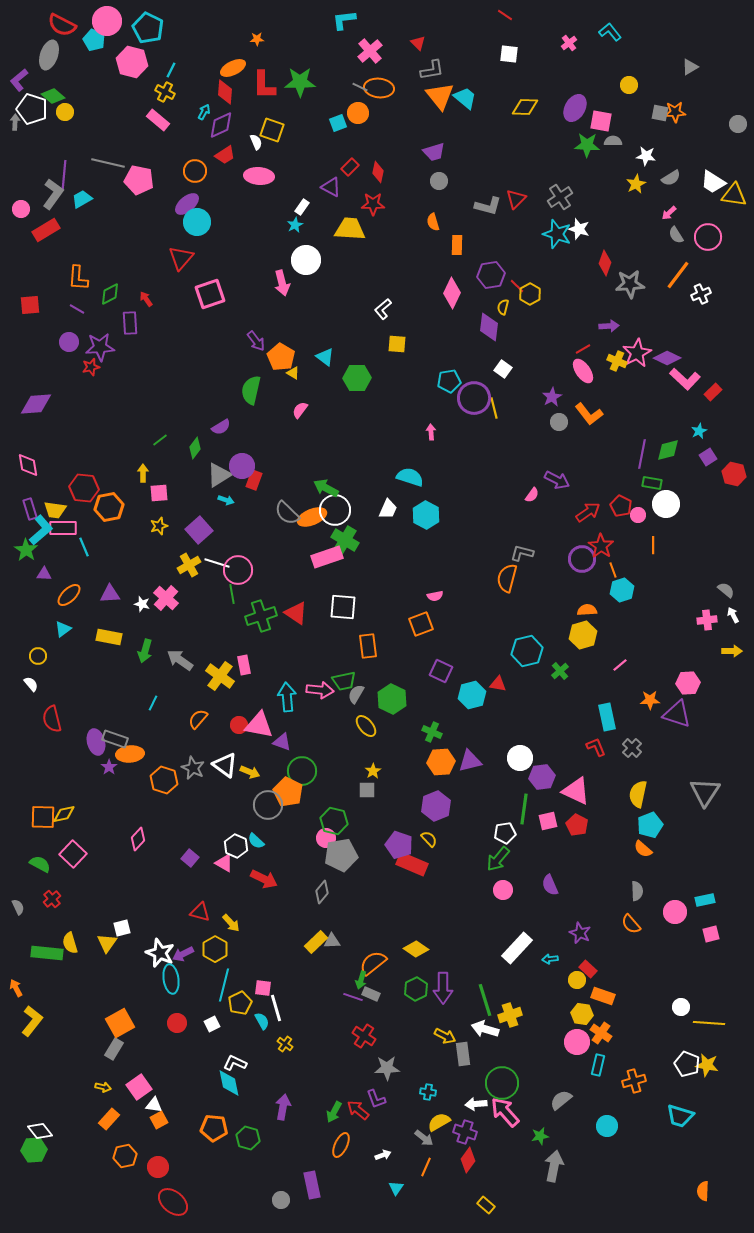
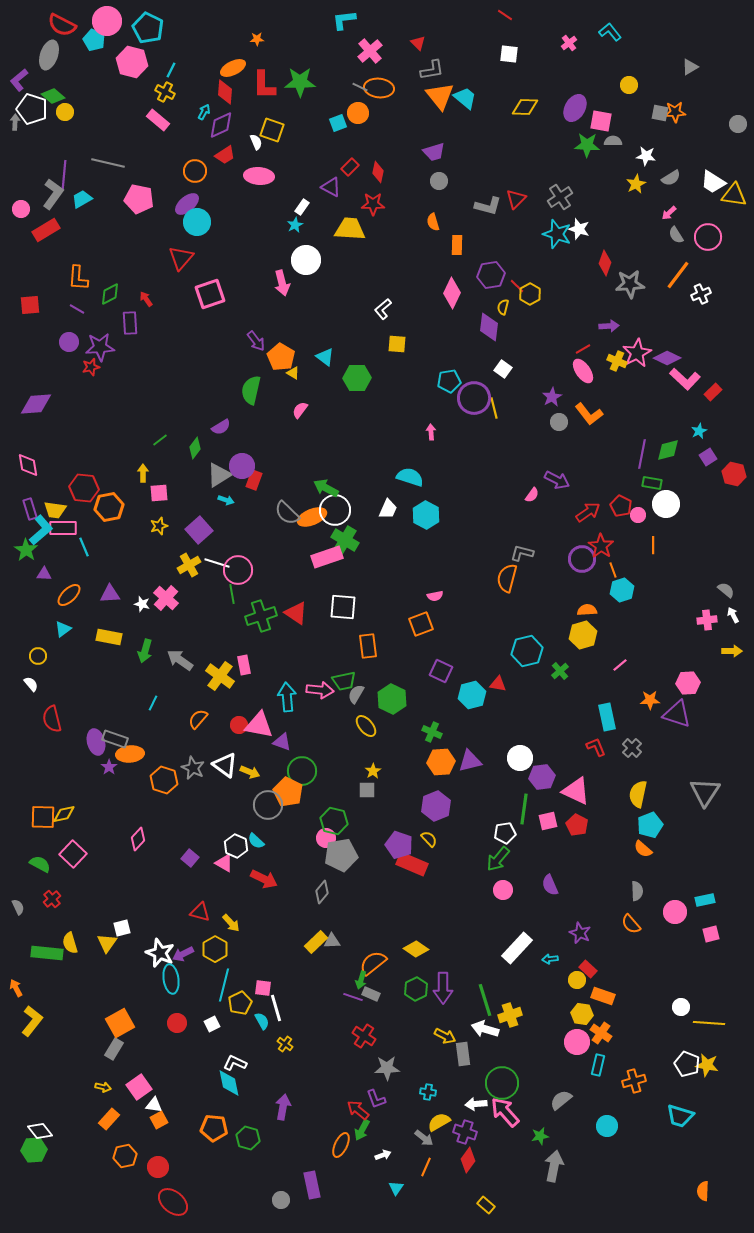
pink pentagon at (139, 180): moved 19 px down
green arrow at (334, 1112): moved 28 px right, 18 px down
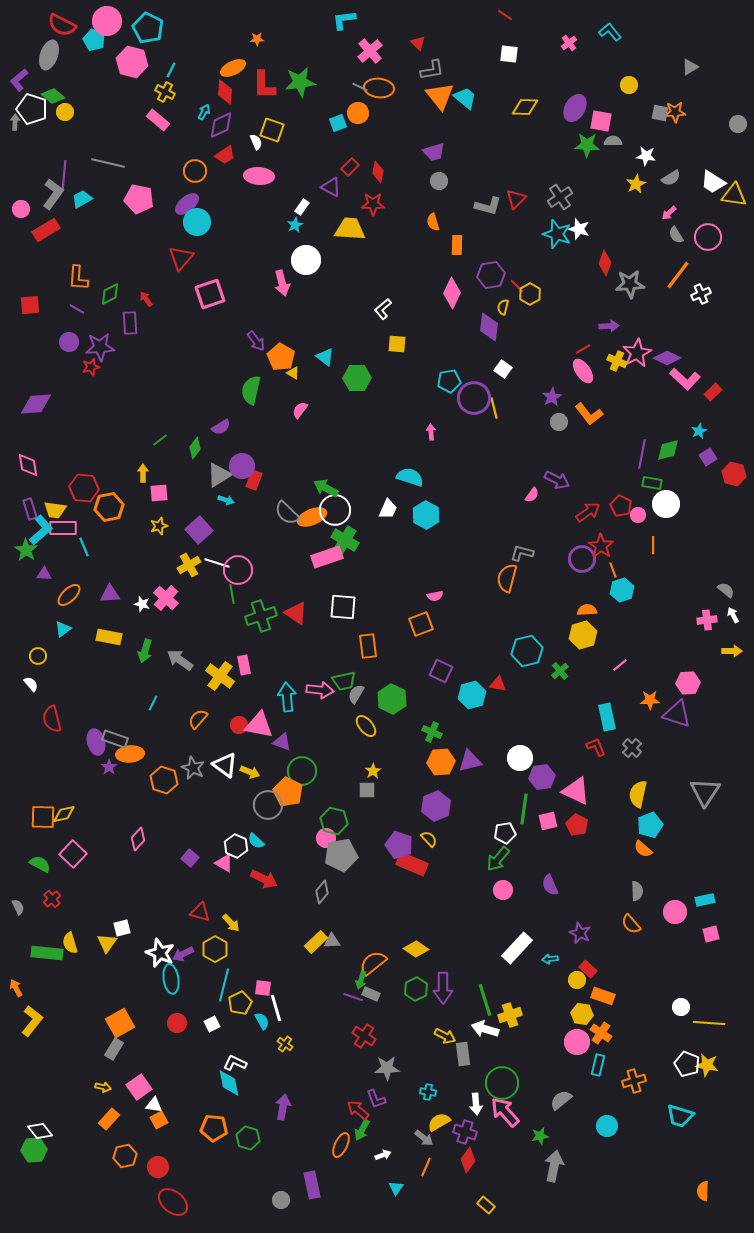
green star at (300, 82): rotated 8 degrees counterclockwise
white arrow at (476, 1104): rotated 90 degrees counterclockwise
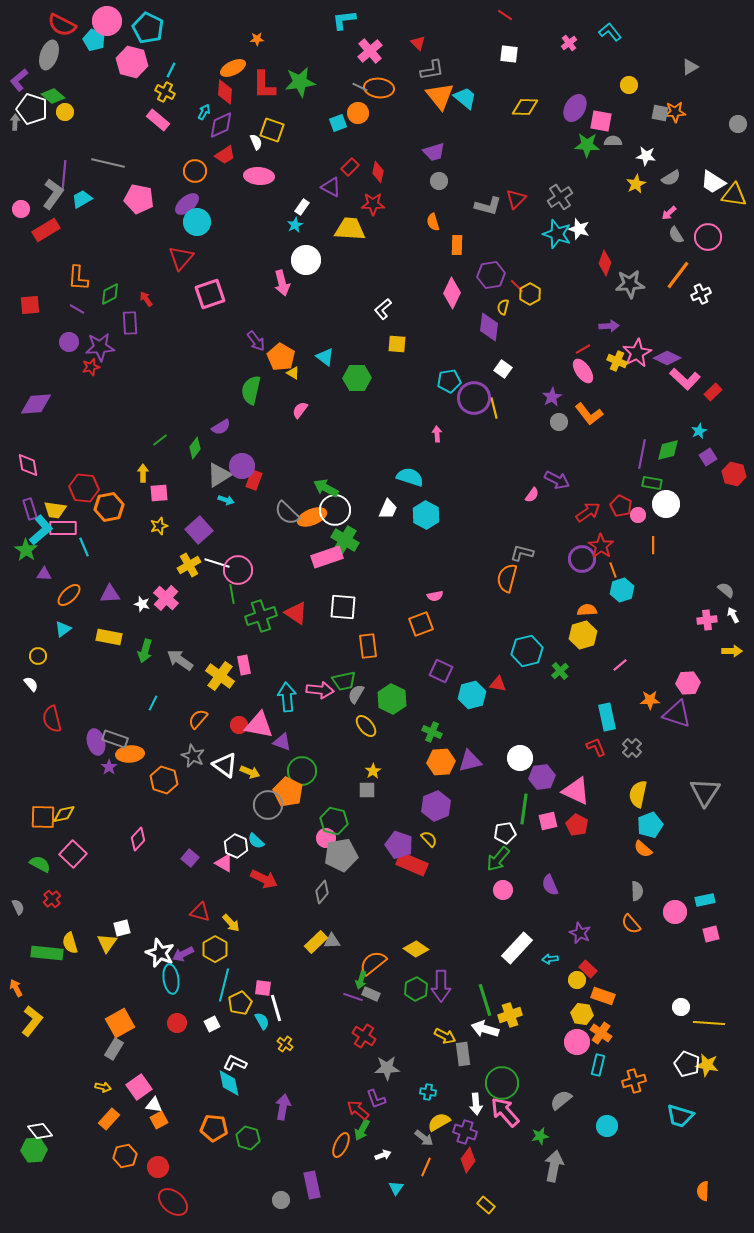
pink arrow at (431, 432): moved 6 px right, 2 px down
gray star at (193, 768): moved 12 px up
purple arrow at (443, 988): moved 2 px left, 2 px up
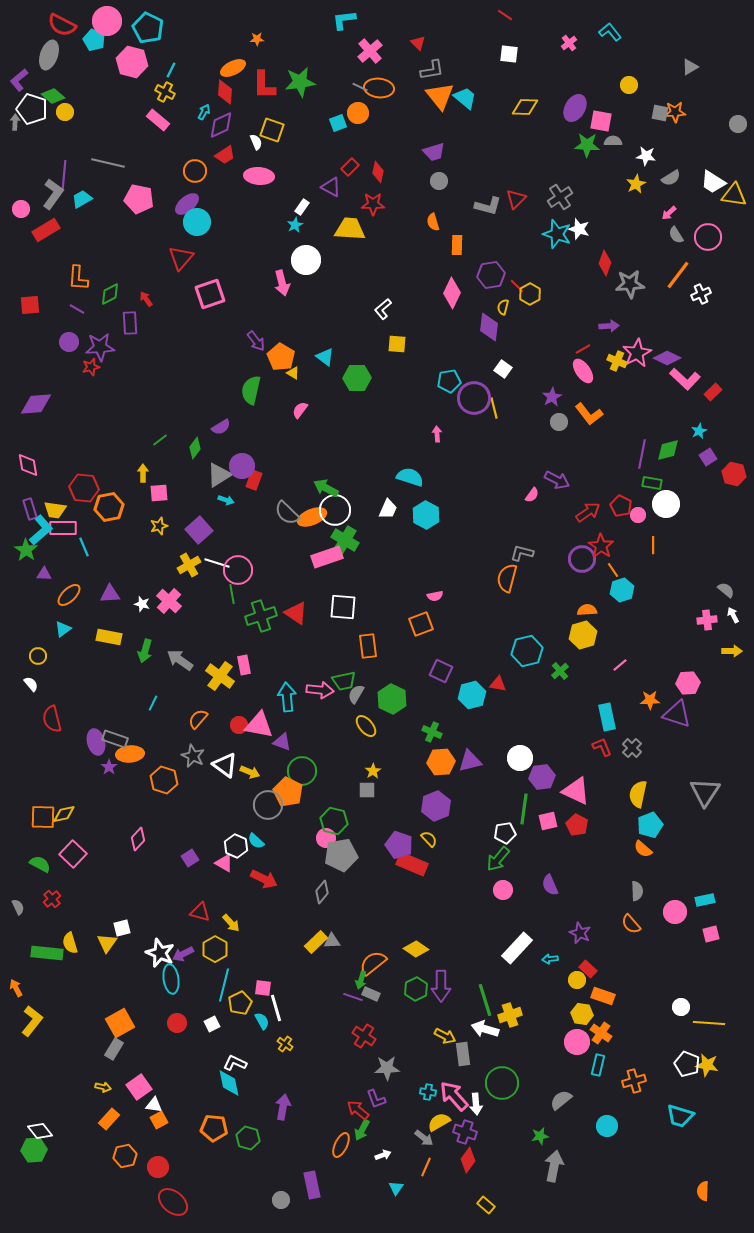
orange line at (613, 570): rotated 14 degrees counterclockwise
pink cross at (166, 598): moved 3 px right, 3 px down
red L-shape at (596, 747): moved 6 px right
purple square at (190, 858): rotated 18 degrees clockwise
pink arrow at (505, 1112): moved 51 px left, 16 px up
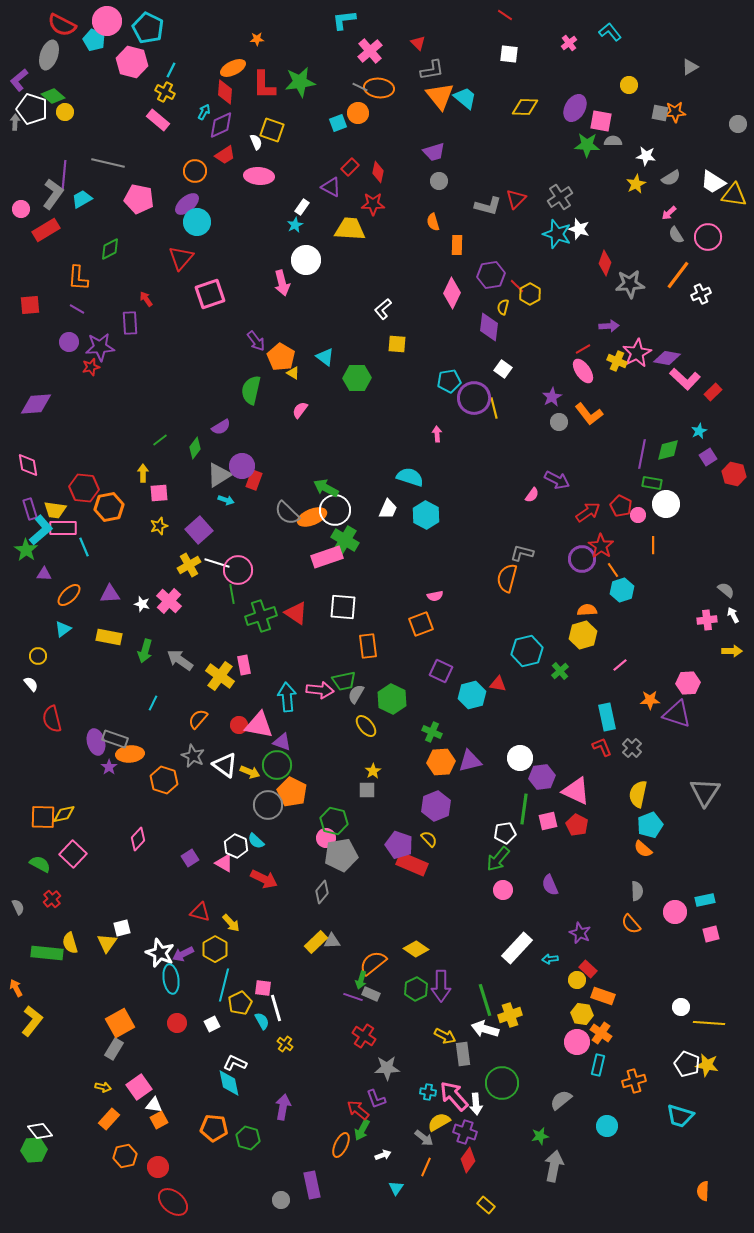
green diamond at (110, 294): moved 45 px up
purple diamond at (667, 358): rotated 16 degrees counterclockwise
green circle at (302, 771): moved 25 px left, 6 px up
orange pentagon at (288, 792): moved 4 px right
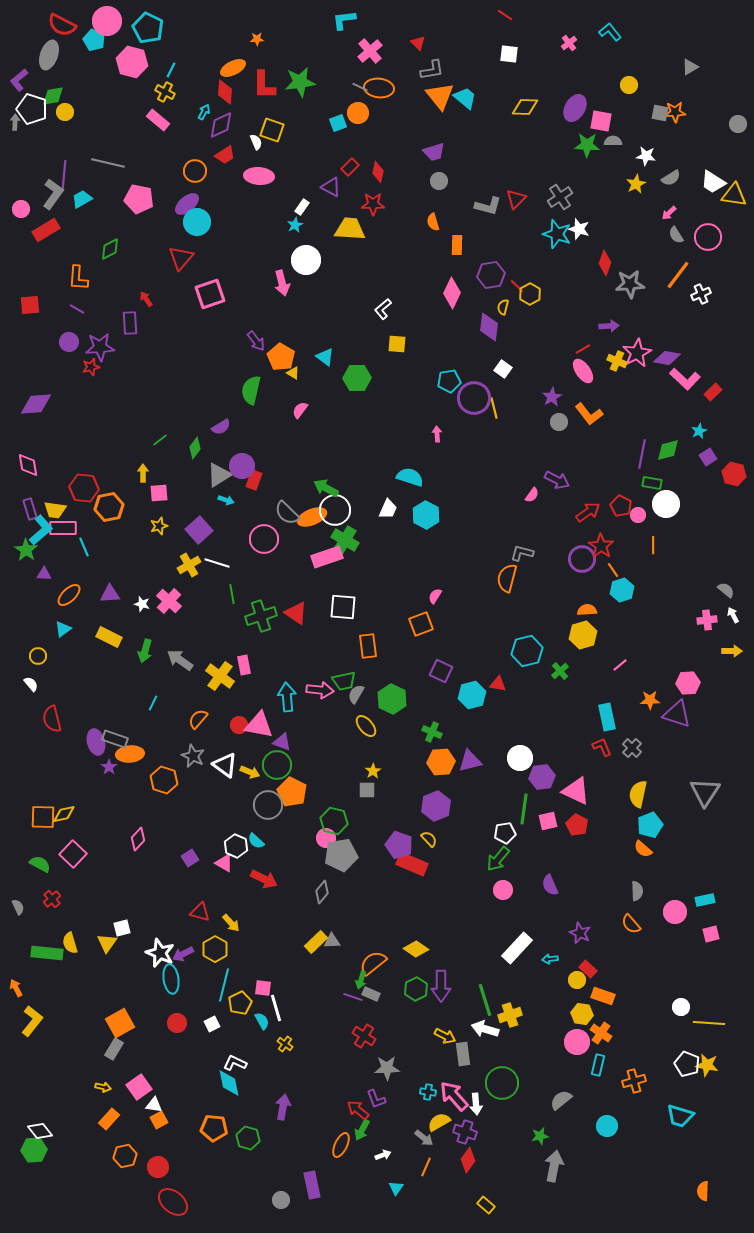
green diamond at (53, 96): rotated 50 degrees counterclockwise
pink circle at (238, 570): moved 26 px right, 31 px up
pink semicircle at (435, 596): rotated 133 degrees clockwise
yellow rectangle at (109, 637): rotated 15 degrees clockwise
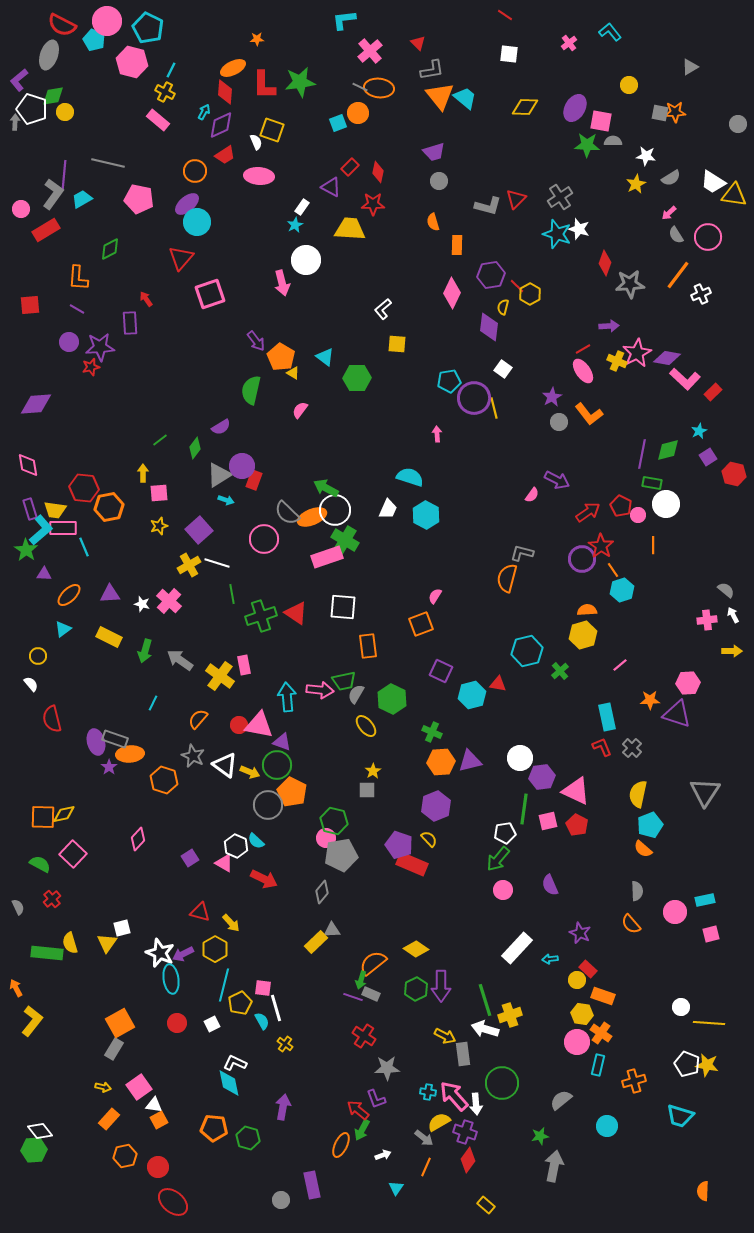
gray triangle at (332, 941): moved 11 px up
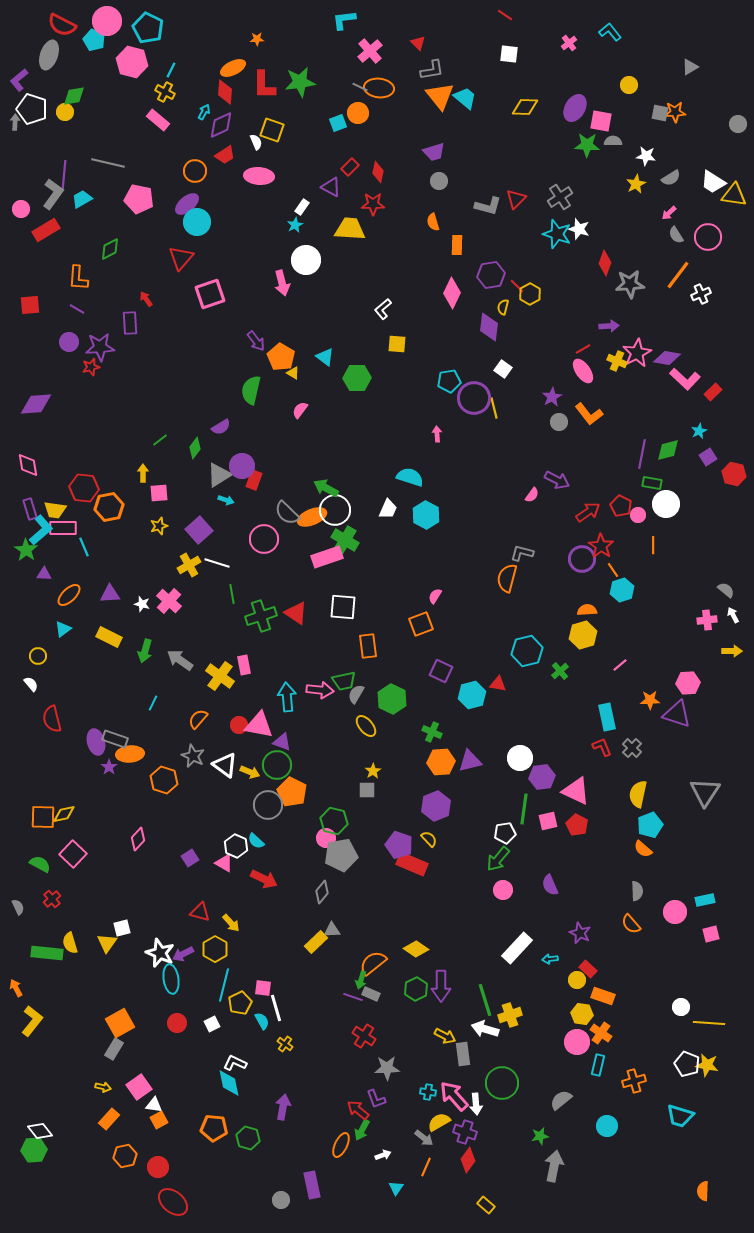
green diamond at (53, 96): moved 21 px right
